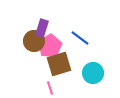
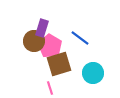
pink pentagon: rotated 10 degrees counterclockwise
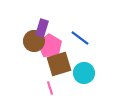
cyan circle: moved 9 px left
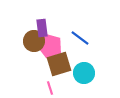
purple rectangle: rotated 24 degrees counterclockwise
pink pentagon: rotated 15 degrees counterclockwise
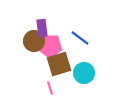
pink pentagon: rotated 15 degrees counterclockwise
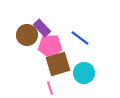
purple rectangle: rotated 36 degrees counterclockwise
brown circle: moved 7 px left, 6 px up
brown square: moved 1 px left
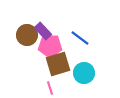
purple rectangle: moved 1 px right, 3 px down
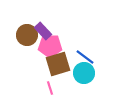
blue line: moved 5 px right, 19 px down
